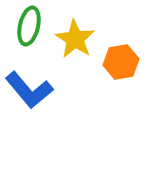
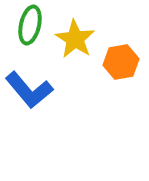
green ellipse: moved 1 px right, 1 px up
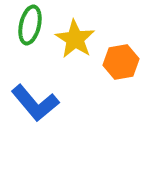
blue L-shape: moved 6 px right, 13 px down
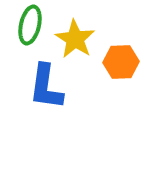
orange hexagon: rotated 8 degrees clockwise
blue L-shape: moved 11 px right, 16 px up; rotated 48 degrees clockwise
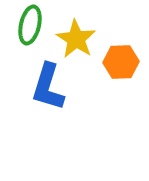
yellow star: moved 1 px right
blue L-shape: moved 2 px right; rotated 9 degrees clockwise
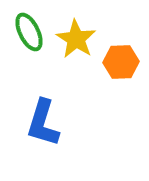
green ellipse: moved 1 px left, 7 px down; rotated 39 degrees counterclockwise
blue L-shape: moved 5 px left, 36 px down
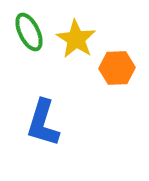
orange hexagon: moved 4 px left, 6 px down
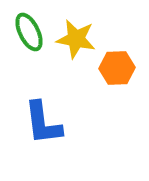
yellow star: rotated 21 degrees counterclockwise
blue L-shape: rotated 24 degrees counterclockwise
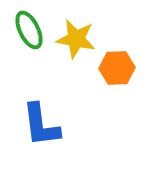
green ellipse: moved 2 px up
blue L-shape: moved 2 px left, 2 px down
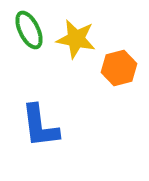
orange hexagon: moved 2 px right; rotated 12 degrees counterclockwise
blue L-shape: moved 1 px left, 1 px down
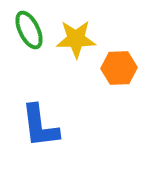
yellow star: rotated 12 degrees counterclockwise
orange hexagon: rotated 12 degrees clockwise
